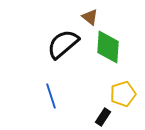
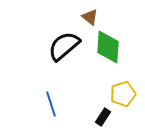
black semicircle: moved 1 px right, 2 px down
blue line: moved 8 px down
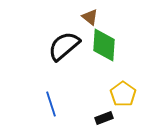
green diamond: moved 4 px left, 2 px up
yellow pentagon: rotated 20 degrees counterclockwise
black rectangle: moved 1 px right, 1 px down; rotated 36 degrees clockwise
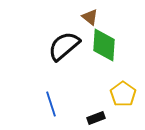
black rectangle: moved 8 px left
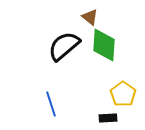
black rectangle: moved 12 px right; rotated 18 degrees clockwise
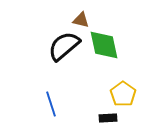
brown triangle: moved 9 px left, 3 px down; rotated 24 degrees counterclockwise
green diamond: rotated 16 degrees counterclockwise
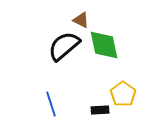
brown triangle: rotated 12 degrees clockwise
black rectangle: moved 8 px left, 8 px up
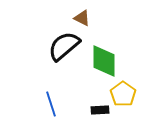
brown triangle: moved 1 px right, 2 px up
green diamond: moved 16 px down; rotated 12 degrees clockwise
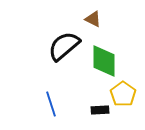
brown triangle: moved 11 px right, 1 px down
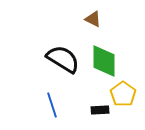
black semicircle: moved 1 px left, 13 px down; rotated 72 degrees clockwise
blue line: moved 1 px right, 1 px down
